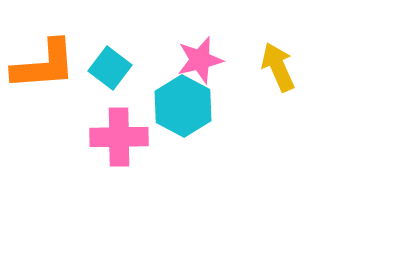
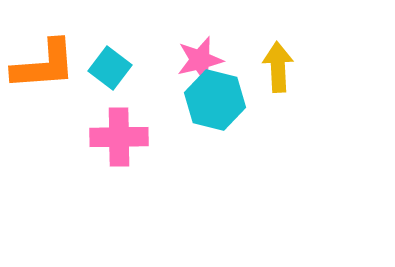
yellow arrow: rotated 21 degrees clockwise
cyan hexagon: moved 32 px right, 6 px up; rotated 14 degrees counterclockwise
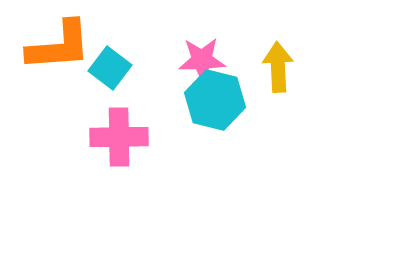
pink star: moved 2 px right; rotated 12 degrees clockwise
orange L-shape: moved 15 px right, 19 px up
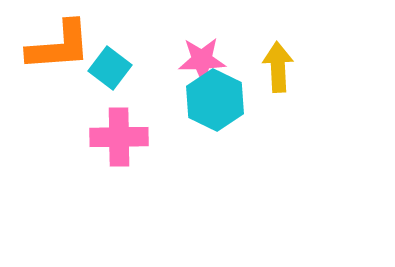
cyan hexagon: rotated 12 degrees clockwise
